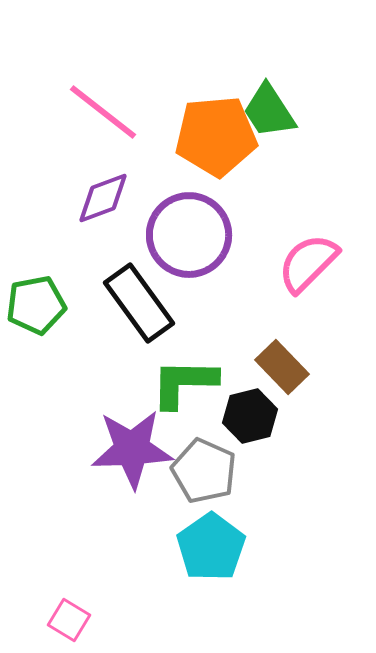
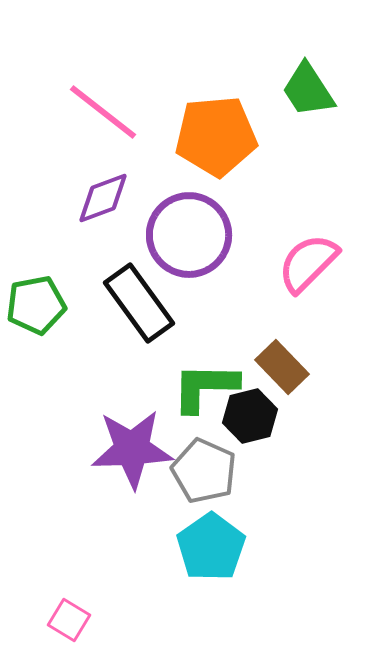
green trapezoid: moved 39 px right, 21 px up
green L-shape: moved 21 px right, 4 px down
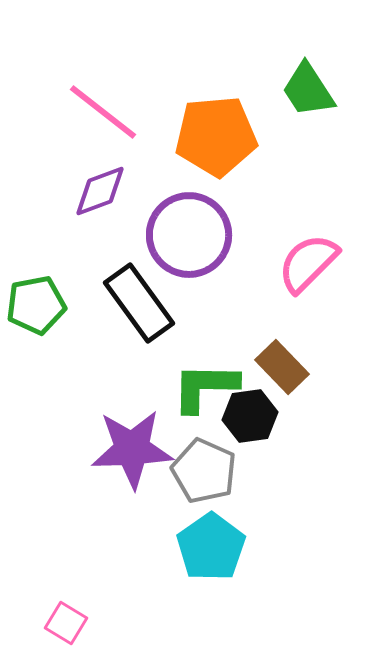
purple diamond: moved 3 px left, 7 px up
black hexagon: rotated 6 degrees clockwise
pink square: moved 3 px left, 3 px down
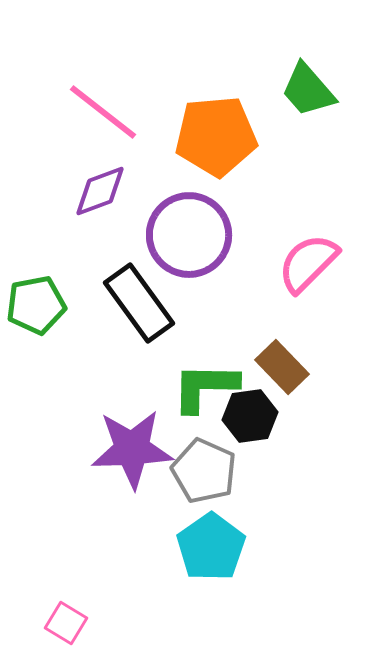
green trapezoid: rotated 8 degrees counterclockwise
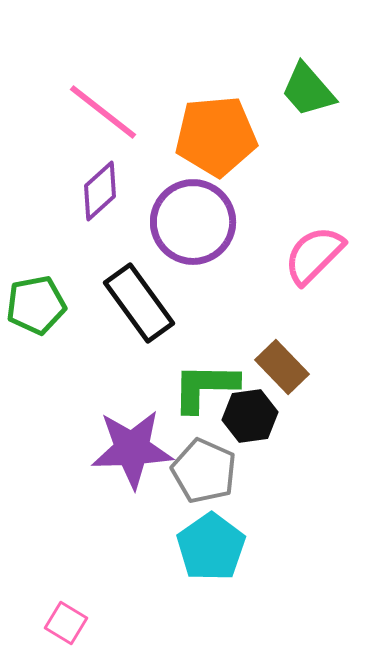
purple diamond: rotated 22 degrees counterclockwise
purple circle: moved 4 px right, 13 px up
pink semicircle: moved 6 px right, 8 px up
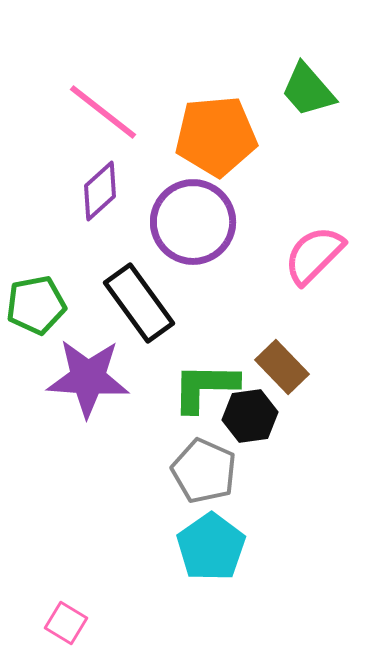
purple star: moved 44 px left, 71 px up; rotated 6 degrees clockwise
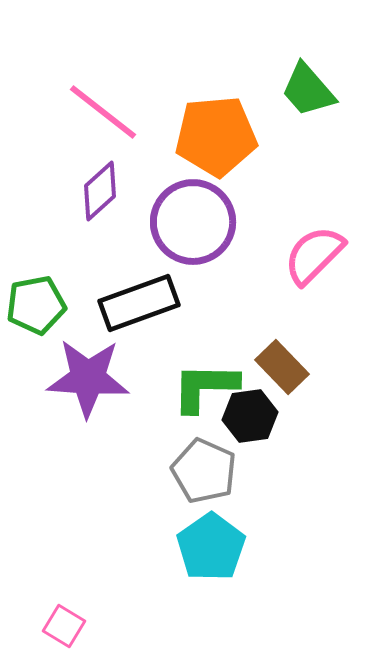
black rectangle: rotated 74 degrees counterclockwise
pink square: moved 2 px left, 3 px down
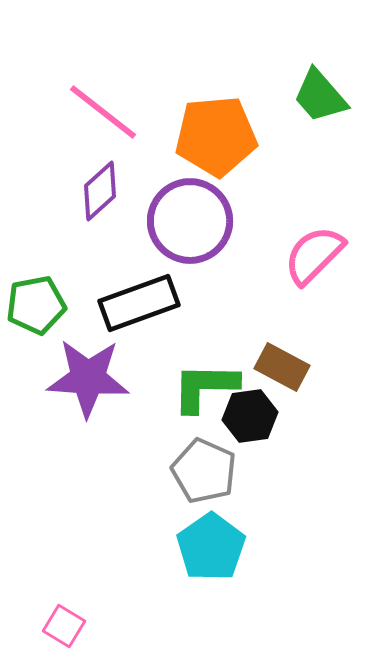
green trapezoid: moved 12 px right, 6 px down
purple circle: moved 3 px left, 1 px up
brown rectangle: rotated 18 degrees counterclockwise
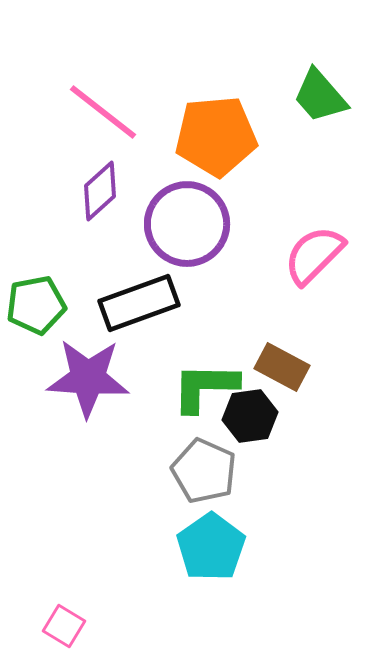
purple circle: moved 3 px left, 3 px down
